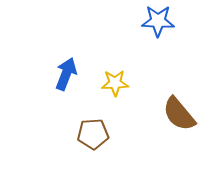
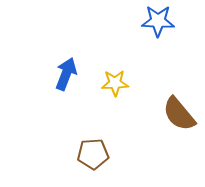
brown pentagon: moved 20 px down
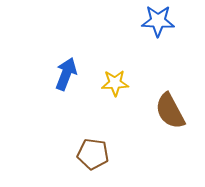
brown semicircle: moved 9 px left, 3 px up; rotated 12 degrees clockwise
brown pentagon: rotated 12 degrees clockwise
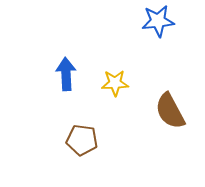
blue star: rotated 8 degrees counterclockwise
blue arrow: rotated 24 degrees counterclockwise
brown pentagon: moved 11 px left, 14 px up
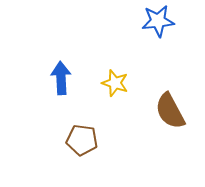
blue arrow: moved 5 px left, 4 px down
yellow star: rotated 20 degrees clockwise
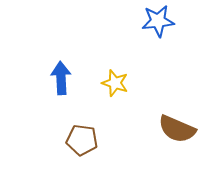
brown semicircle: moved 7 px right, 18 px down; rotated 39 degrees counterclockwise
